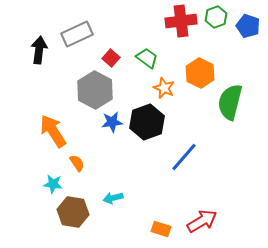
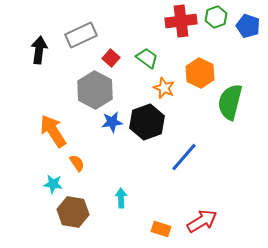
gray rectangle: moved 4 px right, 1 px down
cyan arrow: moved 8 px right; rotated 102 degrees clockwise
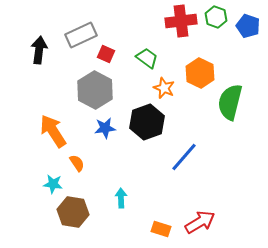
green hexagon: rotated 20 degrees counterclockwise
red square: moved 5 px left, 4 px up; rotated 18 degrees counterclockwise
blue star: moved 7 px left, 6 px down
red arrow: moved 2 px left, 1 px down
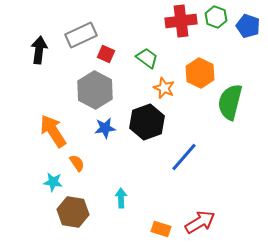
cyan star: moved 2 px up
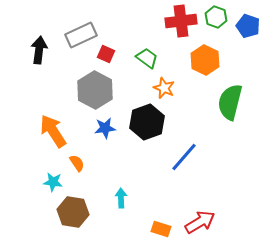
orange hexagon: moved 5 px right, 13 px up
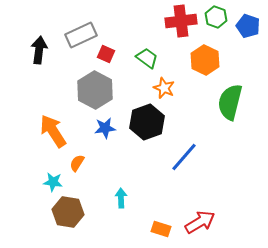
orange semicircle: rotated 114 degrees counterclockwise
brown hexagon: moved 5 px left
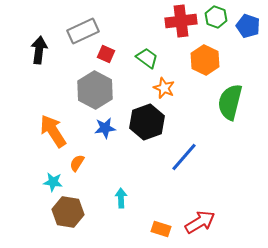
gray rectangle: moved 2 px right, 4 px up
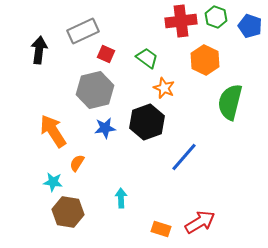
blue pentagon: moved 2 px right
gray hexagon: rotated 18 degrees clockwise
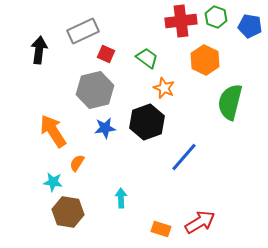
blue pentagon: rotated 10 degrees counterclockwise
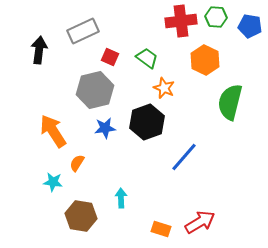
green hexagon: rotated 15 degrees counterclockwise
red square: moved 4 px right, 3 px down
brown hexagon: moved 13 px right, 4 px down
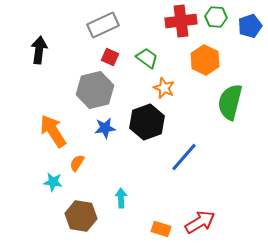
blue pentagon: rotated 30 degrees counterclockwise
gray rectangle: moved 20 px right, 6 px up
